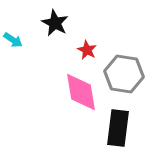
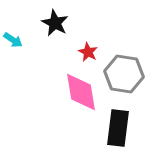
red star: moved 1 px right, 2 px down
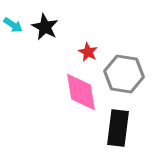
black star: moved 10 px left, 4 px down
cyan arrow: moved 15 px up
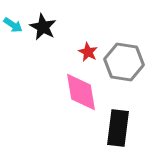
black star: moved 2 px left
gray hexagon: moved 12 px up
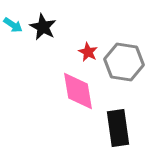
pink diamond: moved 3 px left, 1 px up
black rectangle: rotated 15 degrees counterclockwise
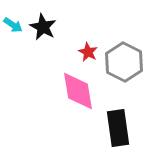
gray hexagon: rotated 18 degrees clockwise
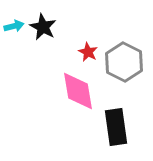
cyan arrow: moved 1 px right, 1 px down; rotated 48 degrees counterclockwise
black rectangle: moved 2 px left, 1 px up
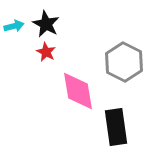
black star: moved 3 px right, 3 px up
red star: moved 42 px left
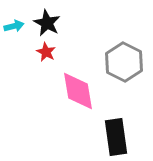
black star: moved 1 px right, 1 px up
black rectangle: moved 10 px down
